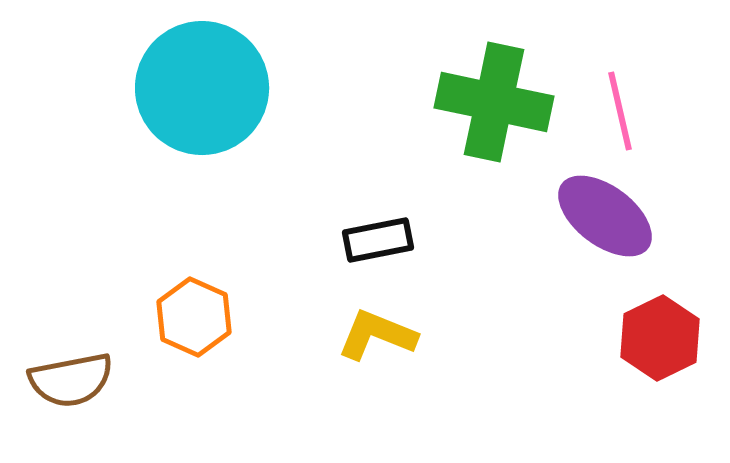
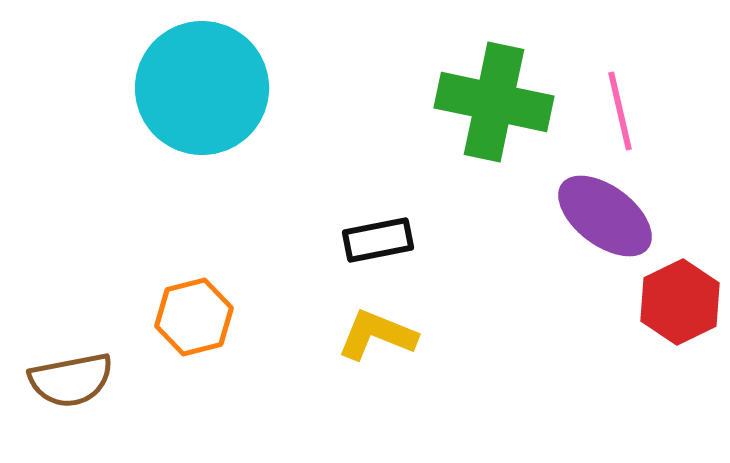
orange hexagon: rotated 22 degrees clockwise
red hexagon: moved 20 px right, 36 px up
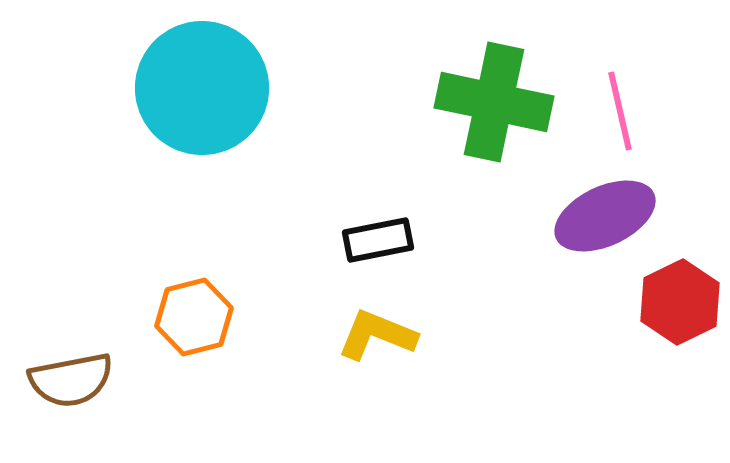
purple ellipse: rotated 62 degrees counterclockwise
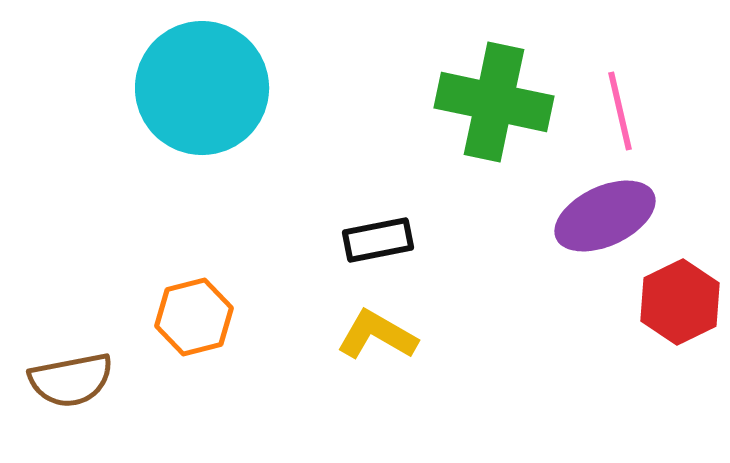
yellow L-shape: rotated 8 degrees clockwise
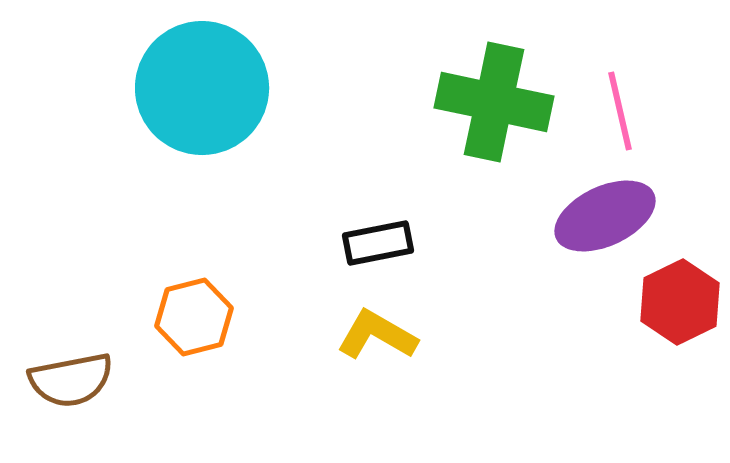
black rectangle: moved 3 px down
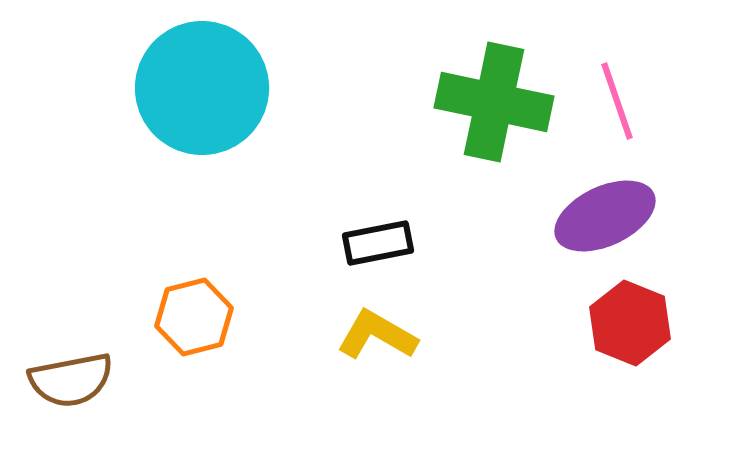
pink line: moved 3 px left, 10 px up; rotated 6 degrees counterclockwise
red hexagon: moved 50 px left, 21 px down; rotated 12 degrees counterclockwise
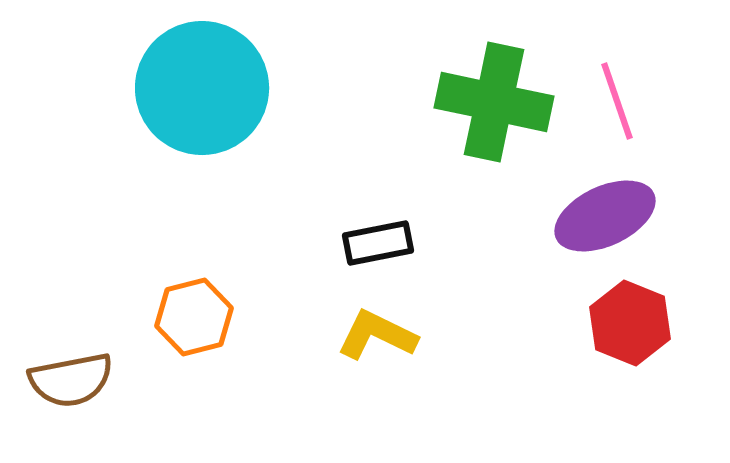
yellow L-shape: rotated 4 degrees counterclockwise
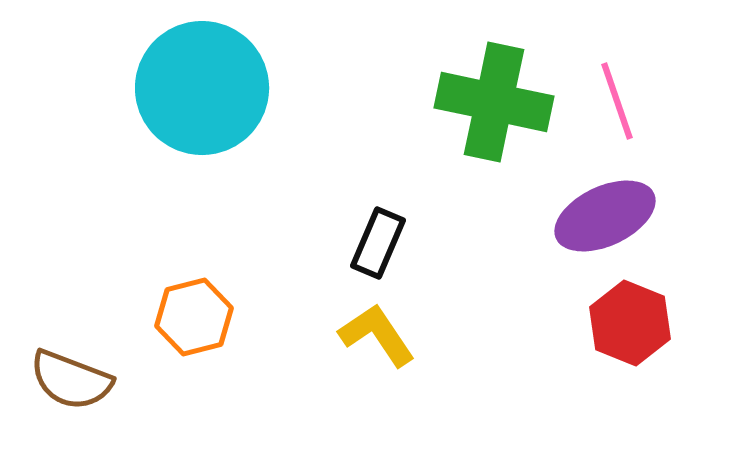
black rectangle: rotated 56 degrees counterclockwise
yellow L-shape: rotated 30 degrees clockwise
brown semicircle: rotated 32 degrees clockwise
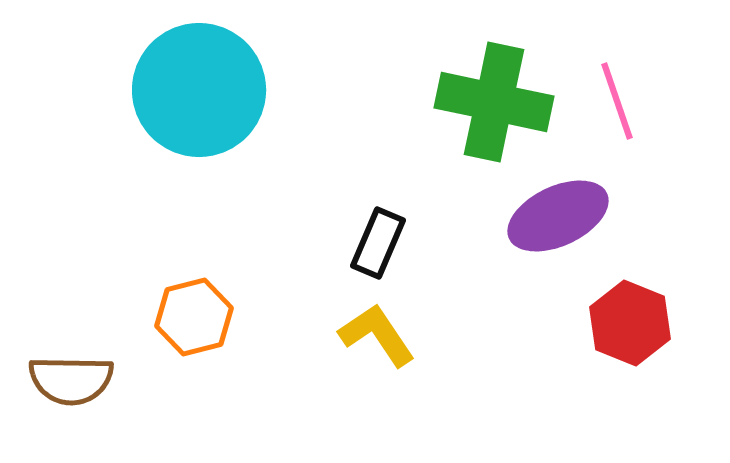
cyan circle: moved 3 px left, 2 px down
purple ellipse: moved 47 px left
brown semicircle: rotated 20 degrees counterclockwise
